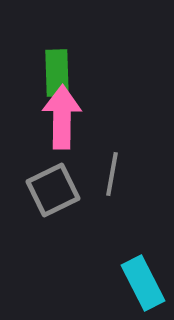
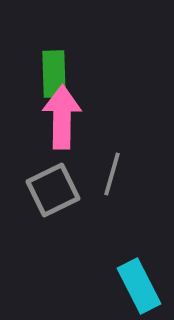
green rectangle: moved 3 px left, 1 px down
gray line: rotated 6 degrees clockwise
cyan rectangle: moved 4 px left, 3 px down
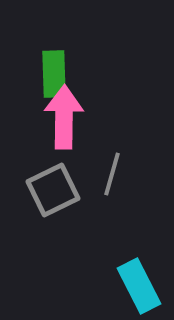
pink arrow: moved 2 px right
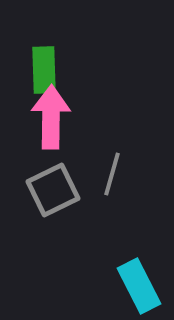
green rectangle: moved 10 px left, 4 px up
pink arrow: moved 13 px left
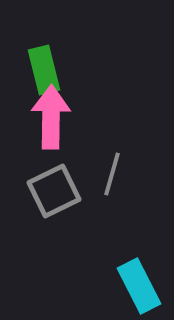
green rectangle: rotated 12 degrees counterclockwise
gray square: moved 1 px right, 1 px down
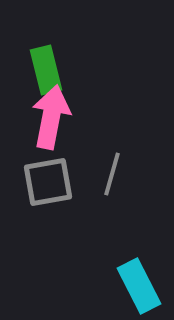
green rectangle: moved 2 px right
pink arrow: rotated 10 degrees clockwise
gray square: moved 6 px left, 9 px up; rotated 16 degrees clockwise
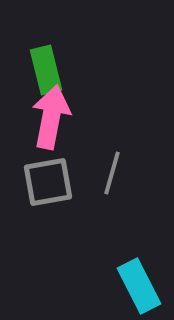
gray line: moved 1 px up
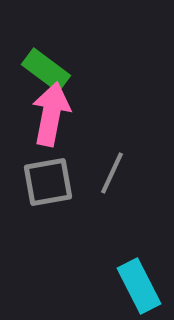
green rectangle: rotated 39 degrees counterclockwise
pink arrow: moved 3 px up
gray line: rotated 9 degrees clockwise
